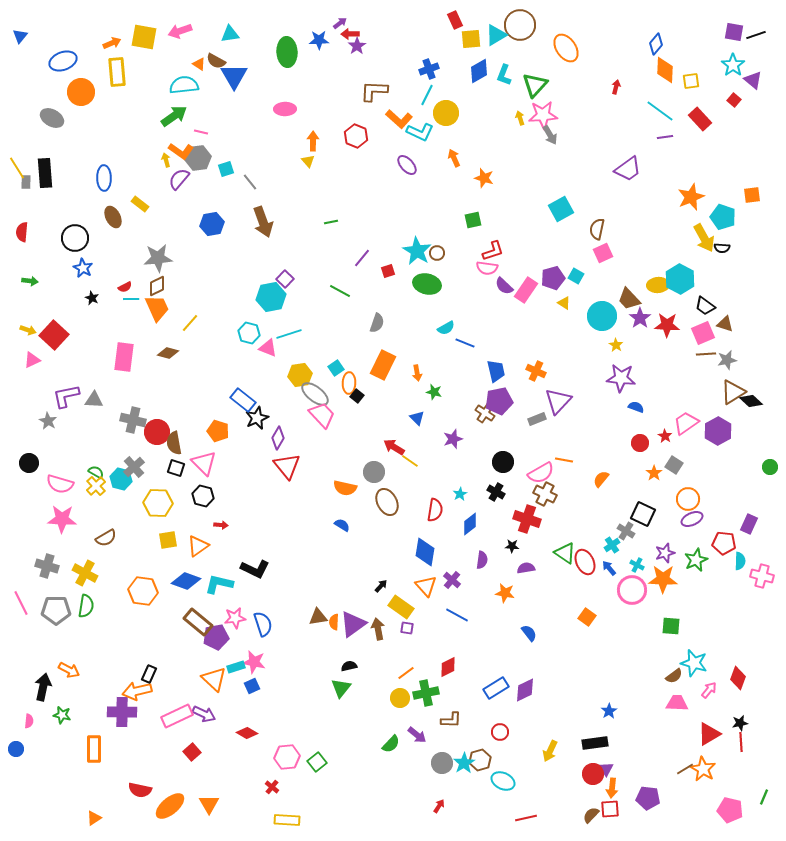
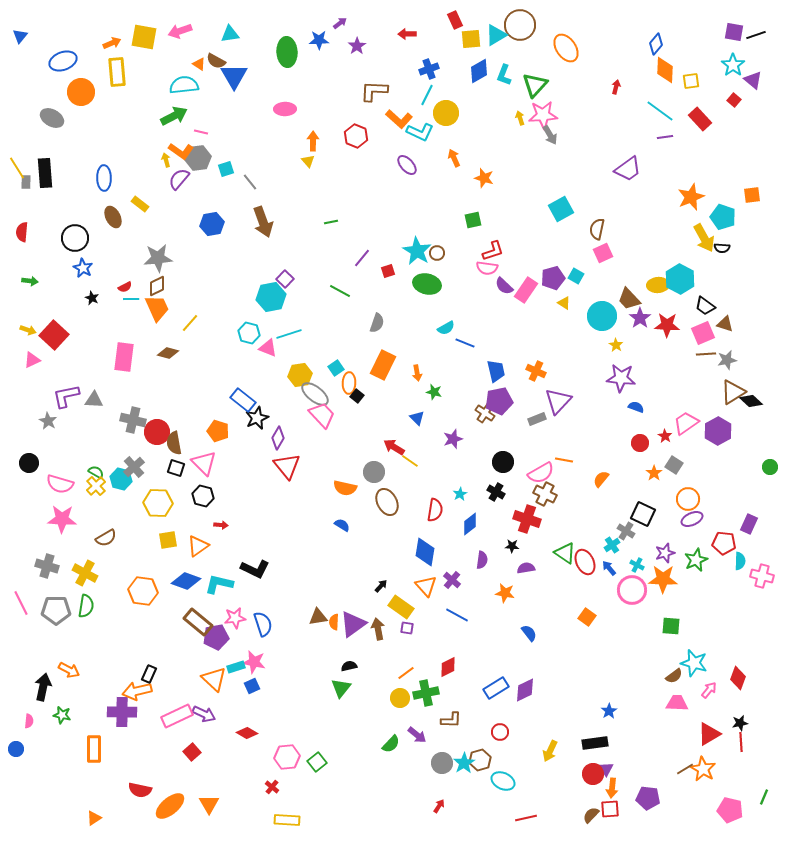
red arrow at (350, 34): moved 57 px right
green arrow at (174, 116): rotated 8 degrees clockwise
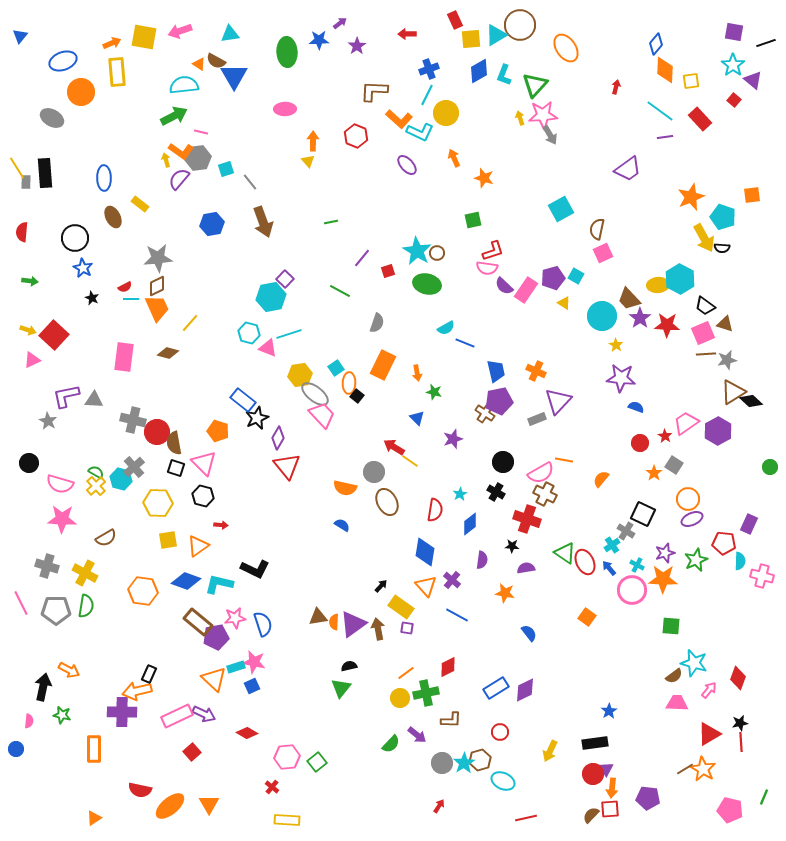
black line at (756, 35): moved 10 px right, 8 px down
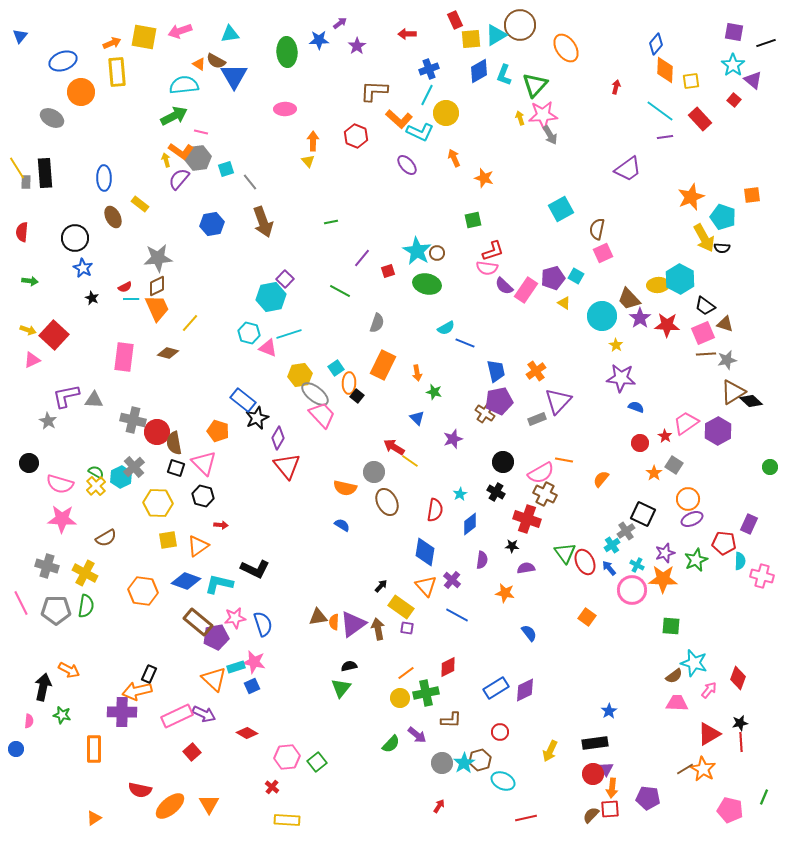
orange cross at (536, 371): rotated 30 degrees clockwise
cyan hexagon at (121, 479): moved 2 px up; rotated 20 degrees clockwise
gray cross at (626, 531): rotated 24 degrees clockwise
green triangle at (565, 553): rotated 20 degrees clockwise
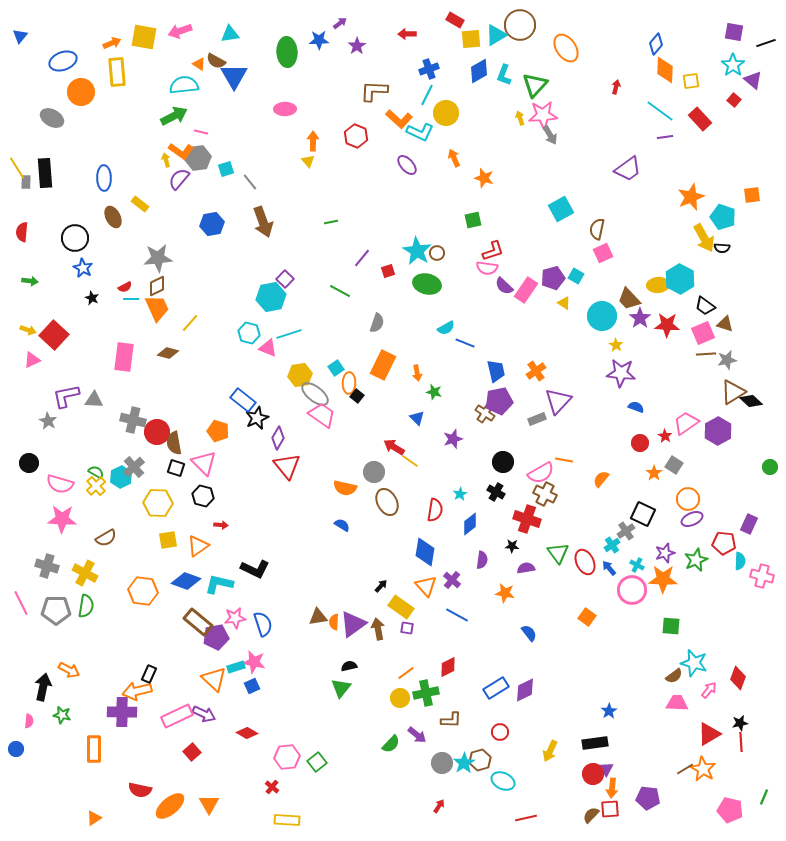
red rectangle at (455, 20): rotated 36 degrees counterclockwise
purple star at (621, 378): moved 5 px up
pink trapezoid at (322, 415): rotated 12 degrees counterclockwise
green triangle at (565, 553): moved 7 px left
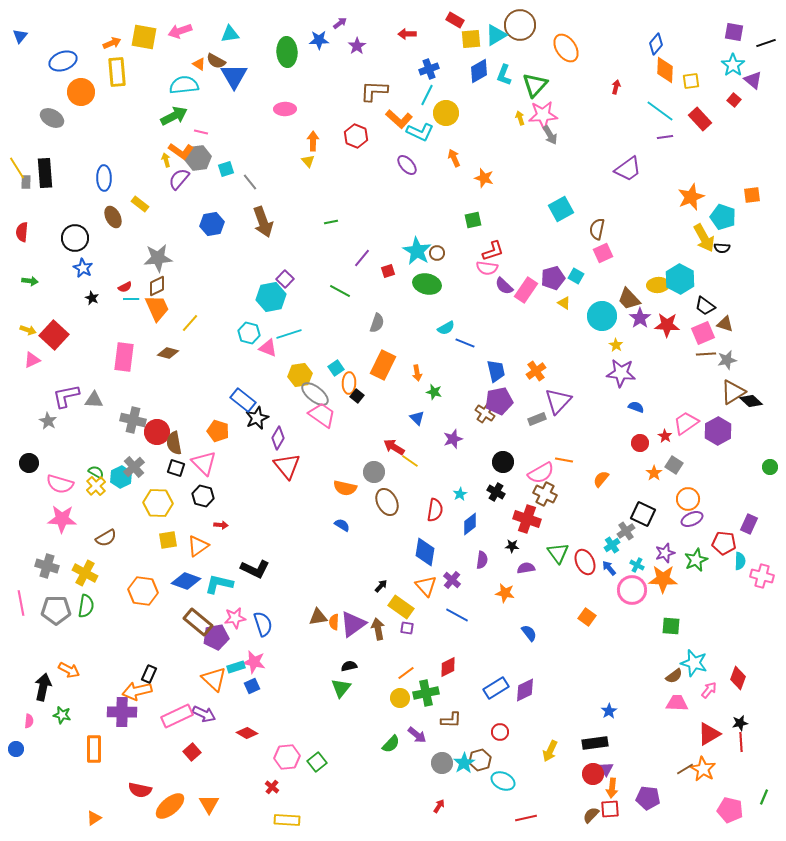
pink line at (21, 603): rotated 15 degrees clockwise
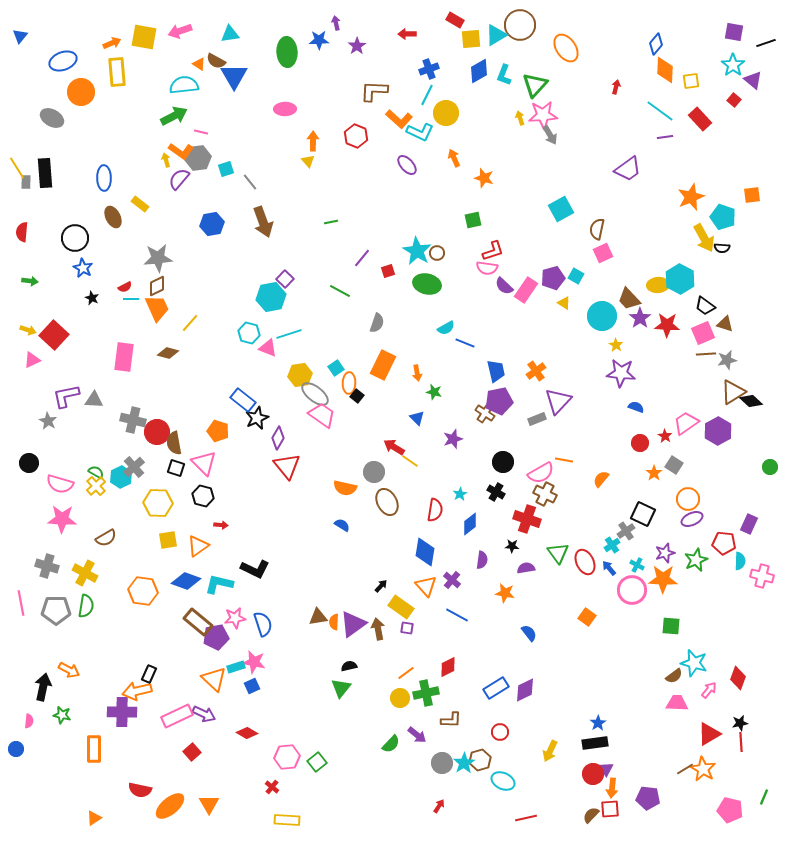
purple arrow at (340, 23): moved 4 px left; rotated 64 degrees counterclockwise
blue star at (609, 711): moved 11 px left, 12 px down
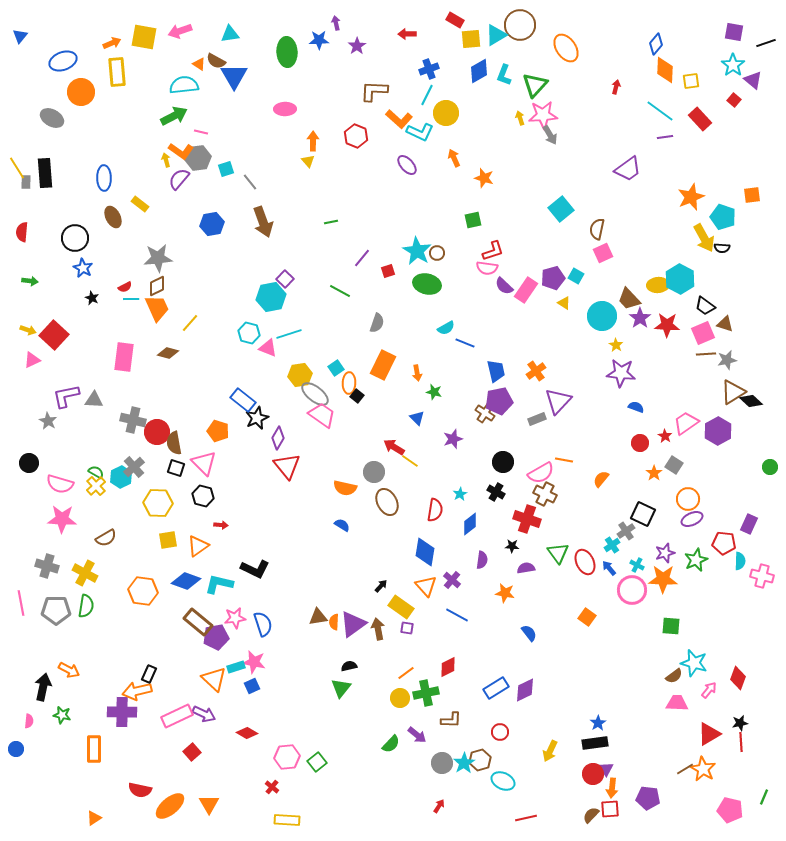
cyan square at (561, 209): rotated 10 degrees counterclockwise
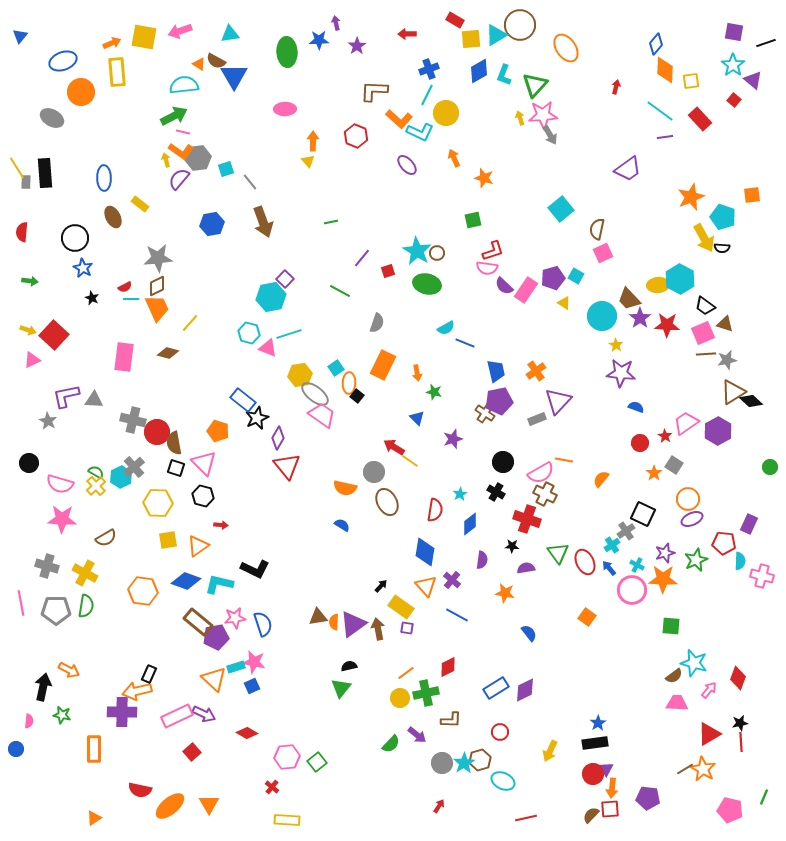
pink line at (201, 132): moved 18 px left
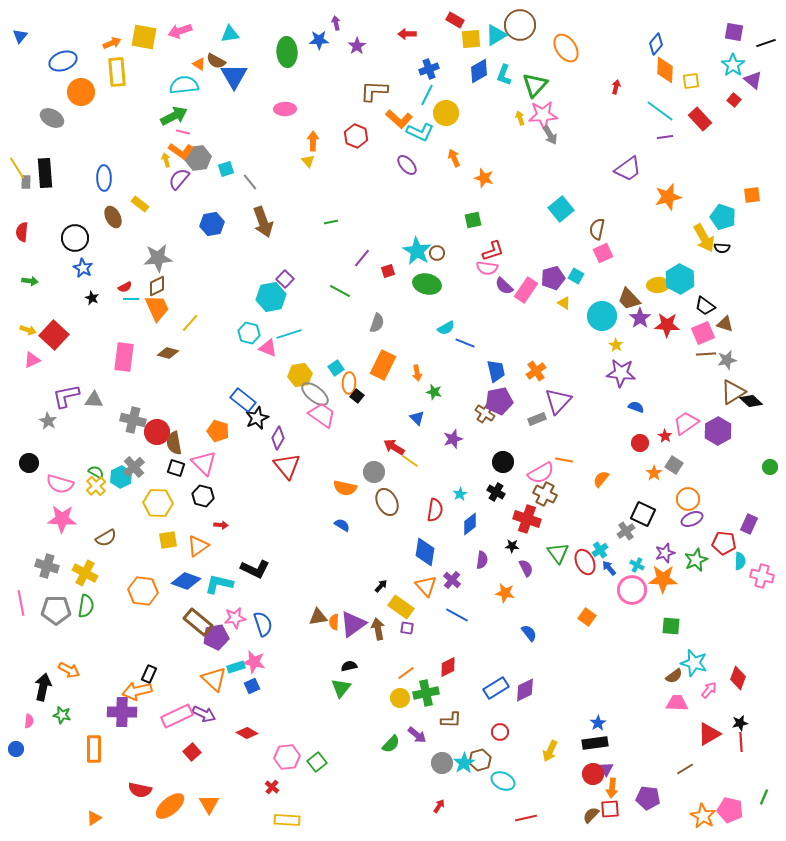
orange star at (691, 197): moved 23 px left; rotated 8 degrees clockwise
cyan cross at (612, 545): moved 12 px left, 5 px down
purple semicircle at (526, 568): rotated 72 degrees clockwise
orange star at (703, 769): moved 47 px down
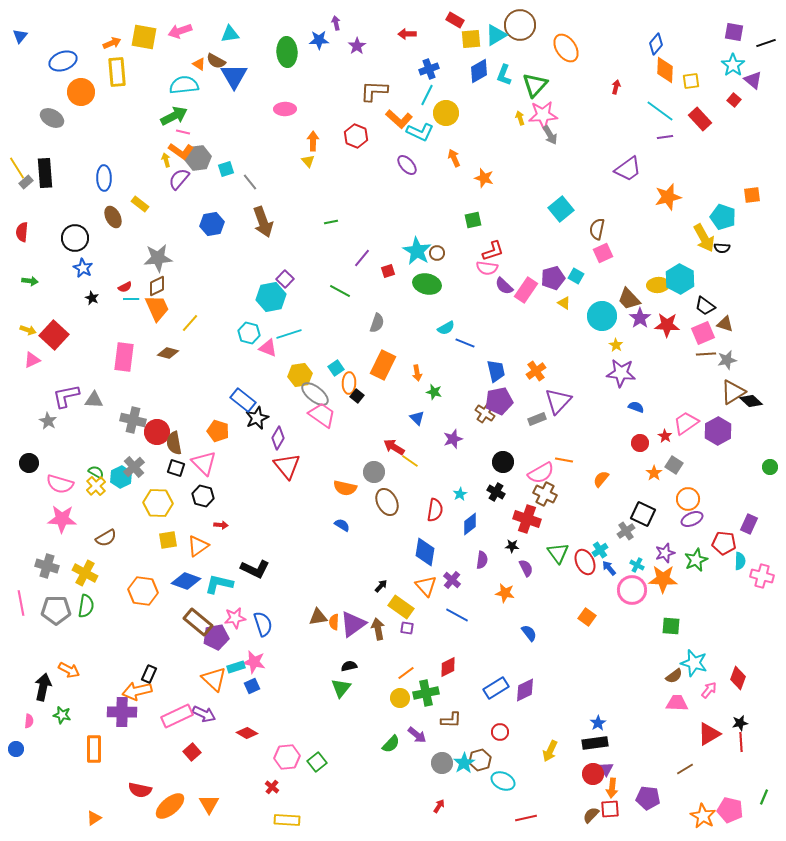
gray rectangle at (26, 182): rotated 48 degrees clockwise
